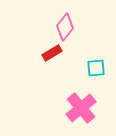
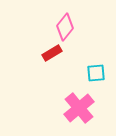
cyan square: moved 5 px down
pink cross: moved 2 px left
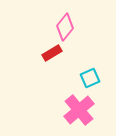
cyan square: moved 6 px left, 5 px down; rotated 18 degrees counterclockwise
pink cross: moved 2 px down
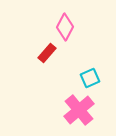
pink diamond: rotated 12 degrees counterclockwise
red rectangle: moved 5 px left; rotated 18 degrees counterclockwise
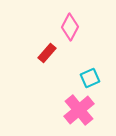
pink diamond: moved 5 px right
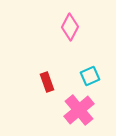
red rectangle: moved 29 px down; rotated 60 degrees counterclockwise
cyan square: moved 2 px up
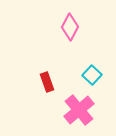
cyan square: moved 2 px right, 1 px up; rotated 24 degrees counterclockwise
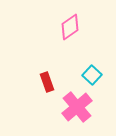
pink diamond: rotated 28 degrees clockwise
pink cross: moved 2 px left, 3 px up
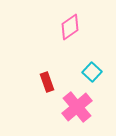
cyan square: moved 3 px up
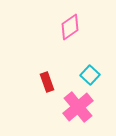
cyan square: moved 2 px left, 3 px down
pink cross: moved 1 px right
